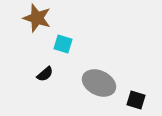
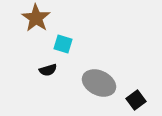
brown star: moved 1 px left; rotated 16 degrees clockwise
black semicircle: moved 3 px right, 4 px up; rotated 24 degrees clockwise
black square: rotated 36 degrees clockwise
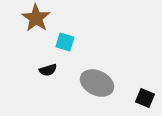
cyan square: moved 2 px right, 2 px up
gray ellipse: moved 2 px left
black square: moved 9 px right, 2 px up; rotated 30 degrees counterclockwise
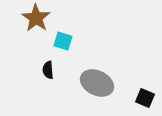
cyan square: moved 2 px left, 1 px up
black semicircle: rotated 102 degrees clockwise
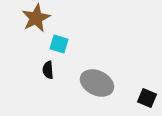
brown star: rotated 12 degrees clockwise
cyan square: moved 4 px left, 3 px down
black square: moved 2 px right
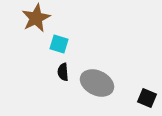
black semicircle: moved 15 px right, 2 px down
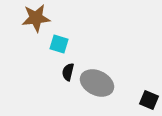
brown star: rotated 20 degrees clockwise
black semicircle: moved 5 px right; rotated 18 degrees clockwise
black square: moved 2 px right, 2 px down
